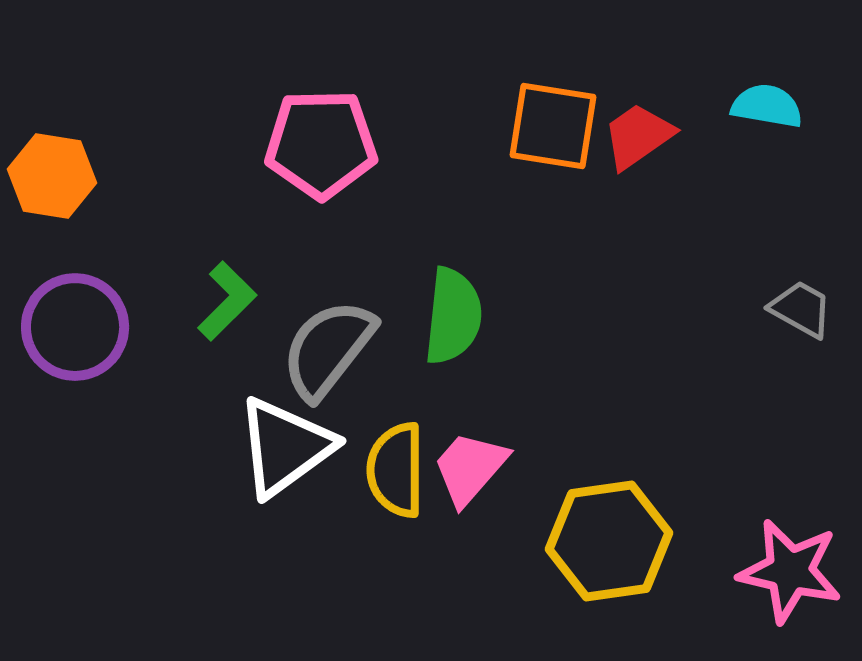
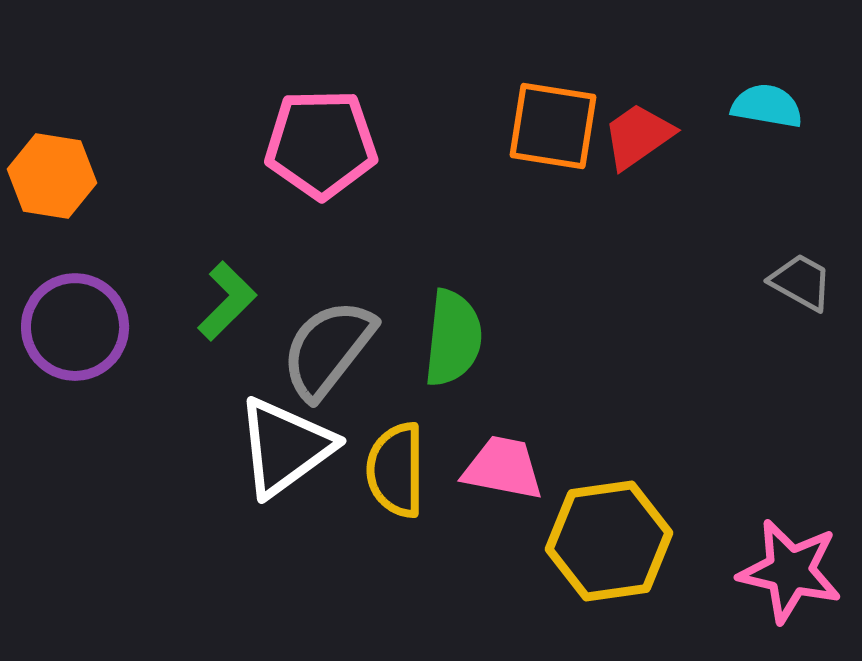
gray trapezoid: moved 27 px up
green semicircle: moved 22 px down
pink trapezoid: moved 33 px right; rotated 60 degrees clockwise
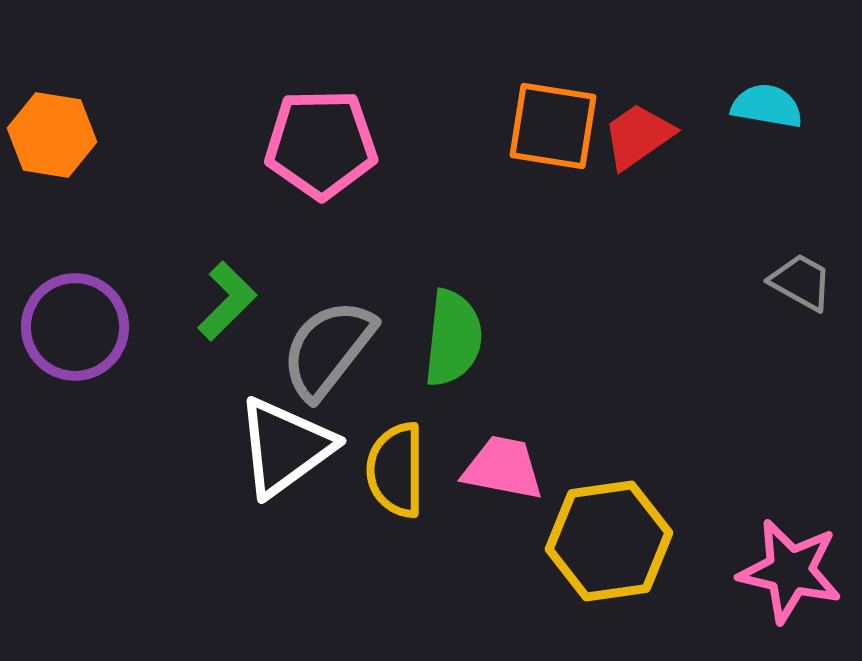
orange hexagon: moved 41 px up
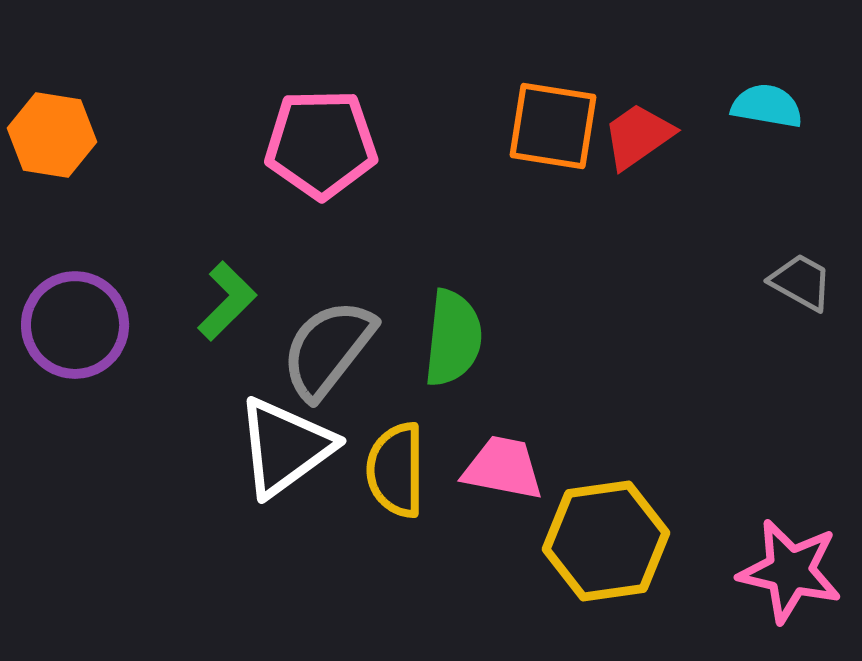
purple circle: moved 2 px up
yellow hexagon: moved 3 px left
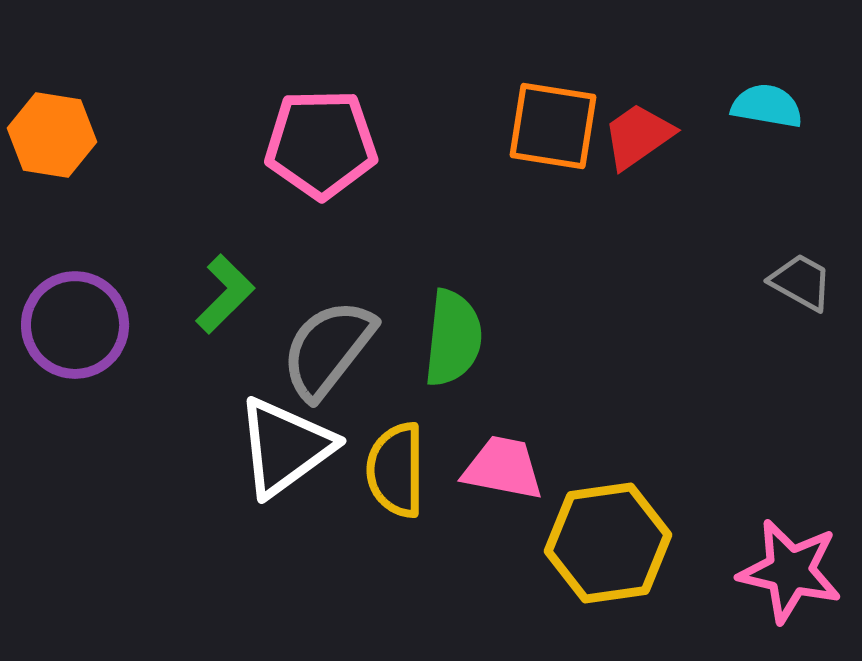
green L-shape: moved 2 px left, 7 px up
yellow hexagon: moved 2 px right, 2 px down
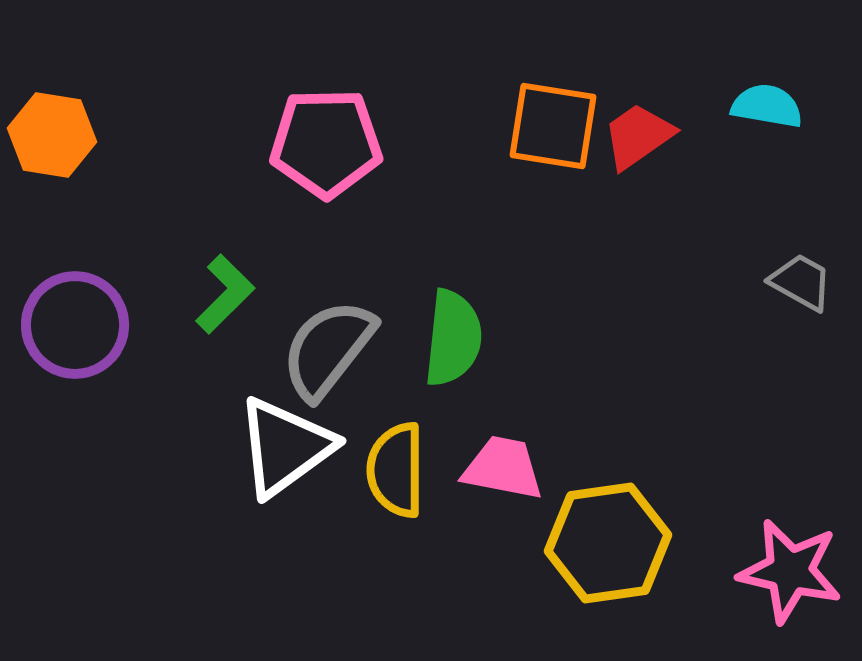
pink pentagon: moved 5 px right, 1 px up
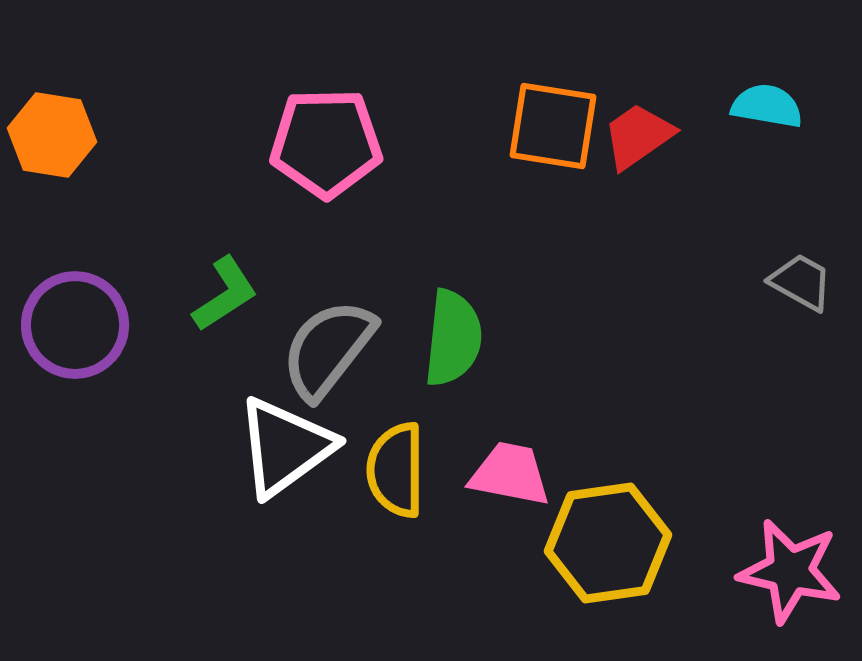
green L-shape: rotated 12 degrees clockwise
pink trapezoid: moved 7 px right, 6 px down
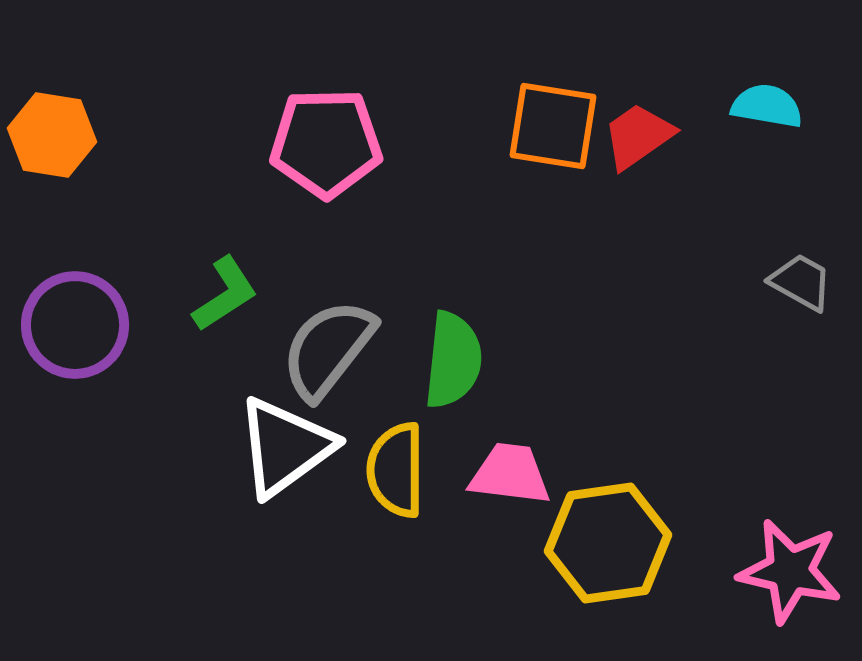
green semicircle: moved 22 px down
pink trapezoid: rotated 4 degrees counterclockwise
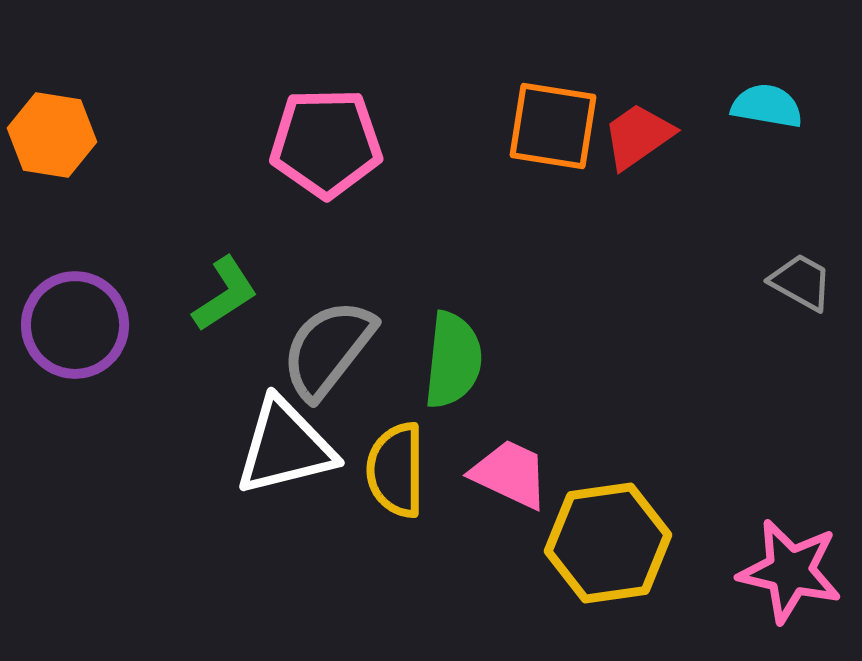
white triangle: rotated 22 degrees clockwise
pink trapezoid: rotated 18 degrees clockwise
